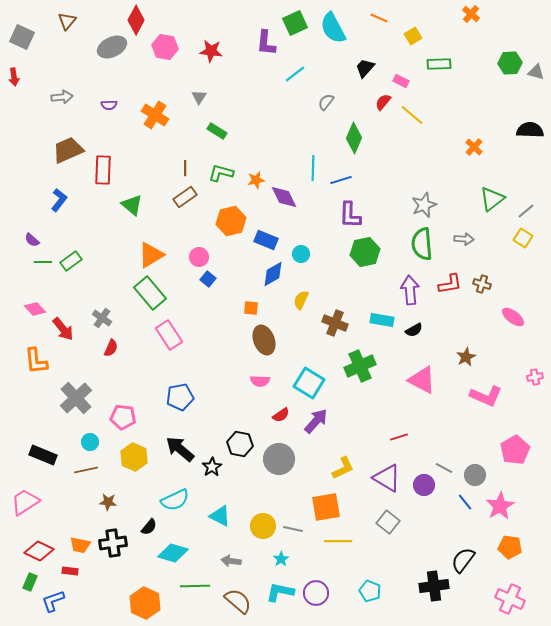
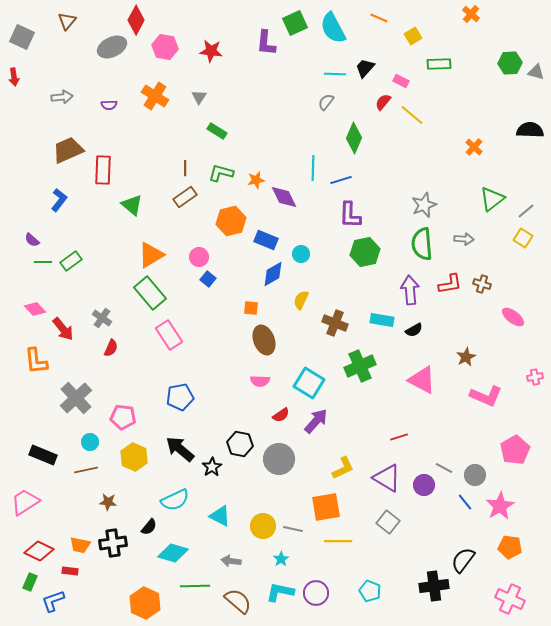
cyan line at (295, 74): moved 40 px right; rotated 40 degrees clockwise
orange cross at (155, 115): moved 19 px up
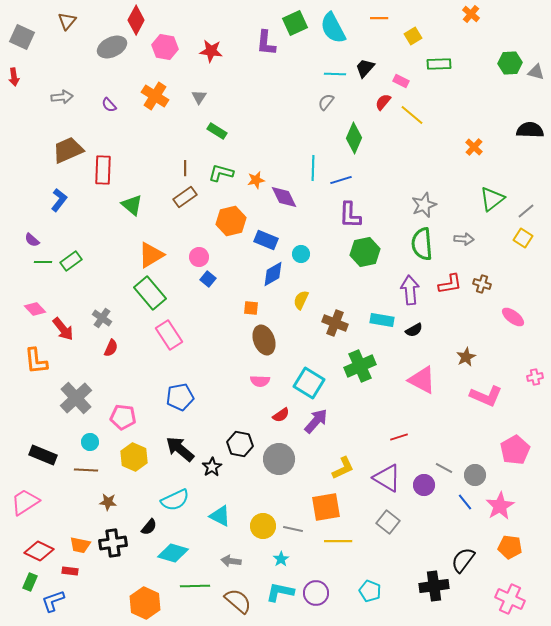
orange line at (379, 18): rotated 24 degrees counterclockwise
purple semicircle at (109, 105): rotated 49 degrees clockwise
brown line at (86, 470): rotated 15 degrees clockwise
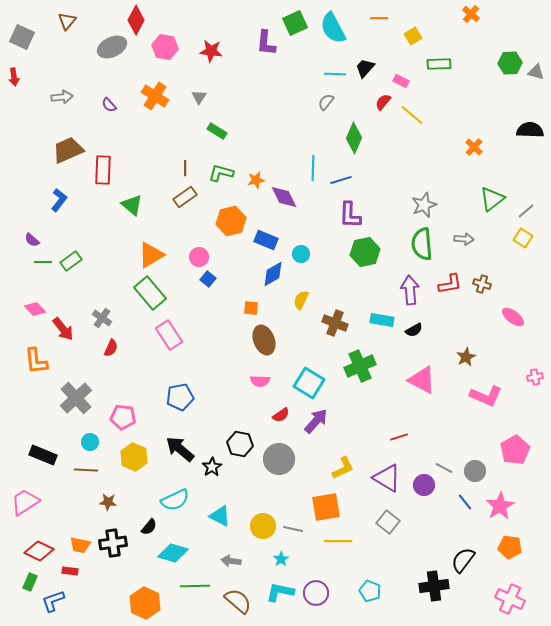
gray circle at (475, 475): moved 4 px up
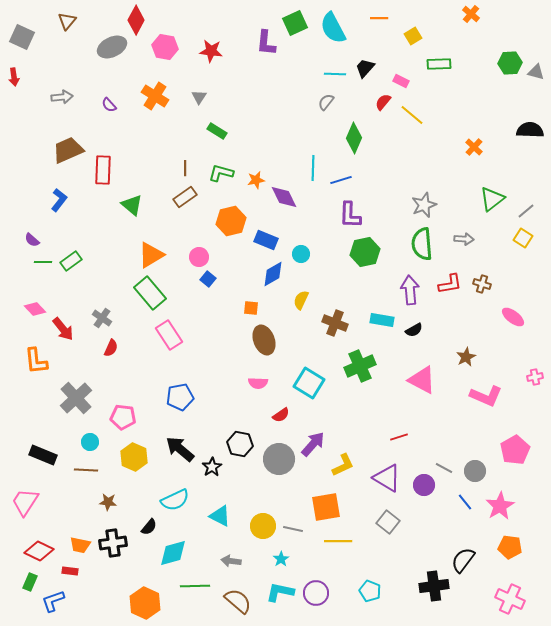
pink semicircle at (260, 381): moved 2 px left, 2 px down
purple arrow at (316, 421): moved 3 px left, 23 px down
yellow L-shape at (343, 468): moved 3 px up
pink trapezoid at (25, 502): rotated 24 degrees counterclockwise
cyan diamond at (173, 553): rotated 32 degrees counterclockwise
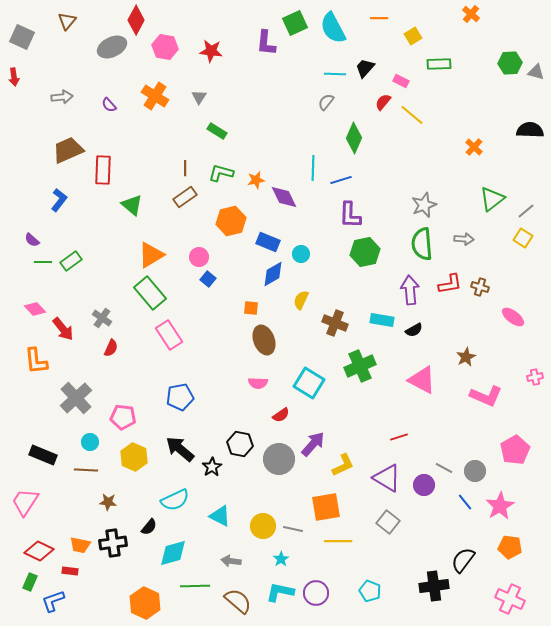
blue rectangle at (266, 240): moved 2 px right, 2 px down
brown cross at (482, 284): moved 2 px left, 3 px down
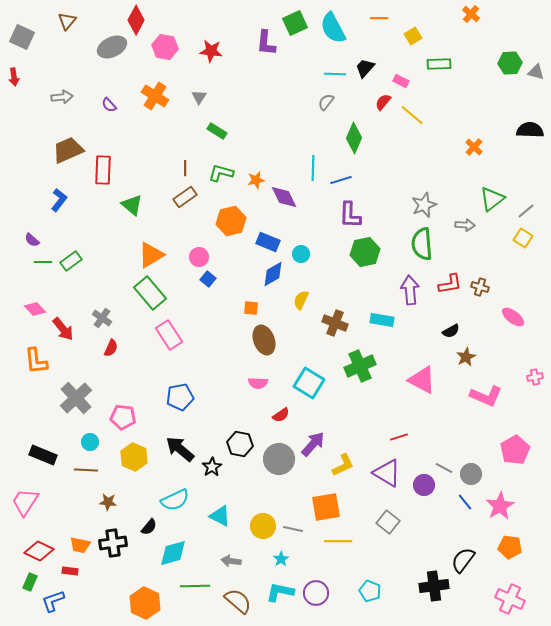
gray arrow at (464, 239): moved 1 px right, 14 px up
black semicircle at (414, 330): moved 37 px right, 1 px down
gray circle at (475, 471): moved 4 px left, 3 px down
purple triangle at (387, 478): moved 5 px up
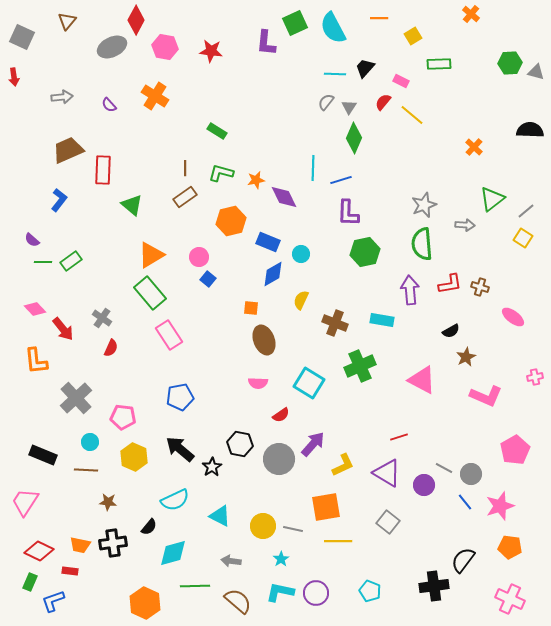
gray triangle at (199, 97): moved 150 px right, 10 px down
purple L-shape at (350, 215): moved 2 px left, 2 px up
pink star at (500, 506): rotated 12 degrees clockwise
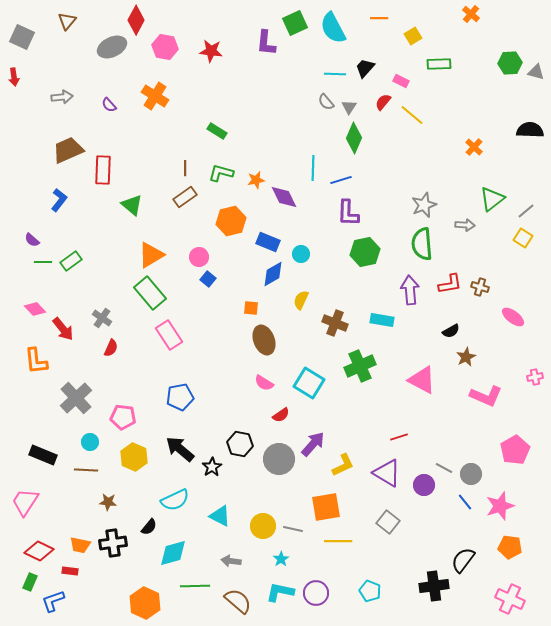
gray semicircle at (326, 102): rotated 78 degrees counterclockwise
pink semicircle at (258, 383): moved 6 px right; rotated 30 degrees clockwise
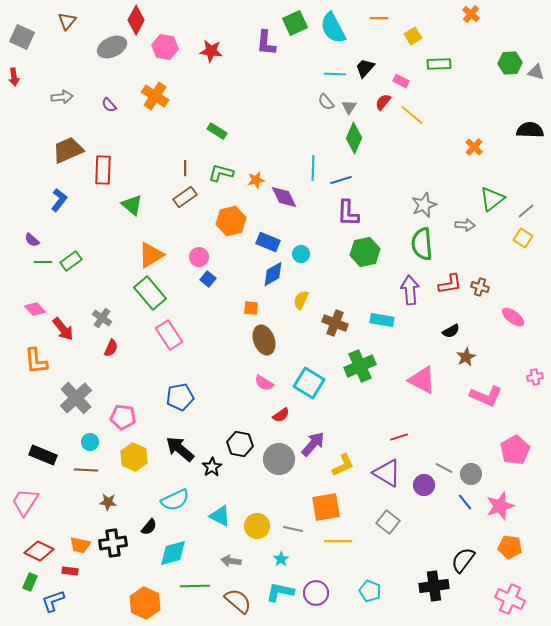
yellow circle at (263, 526): moved 6 px left
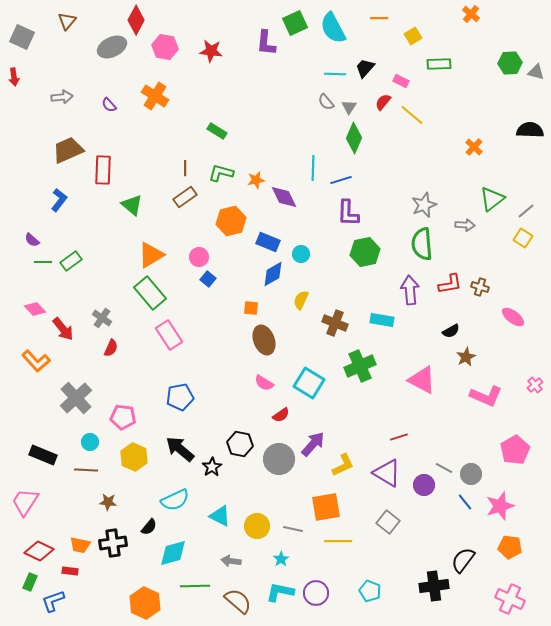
orange L-shape at (36, 361): rotated 36 degrees counterclockwise
pink cross at (535, 377): moved 8 px down; rotated 28 degrees counterclockwise
